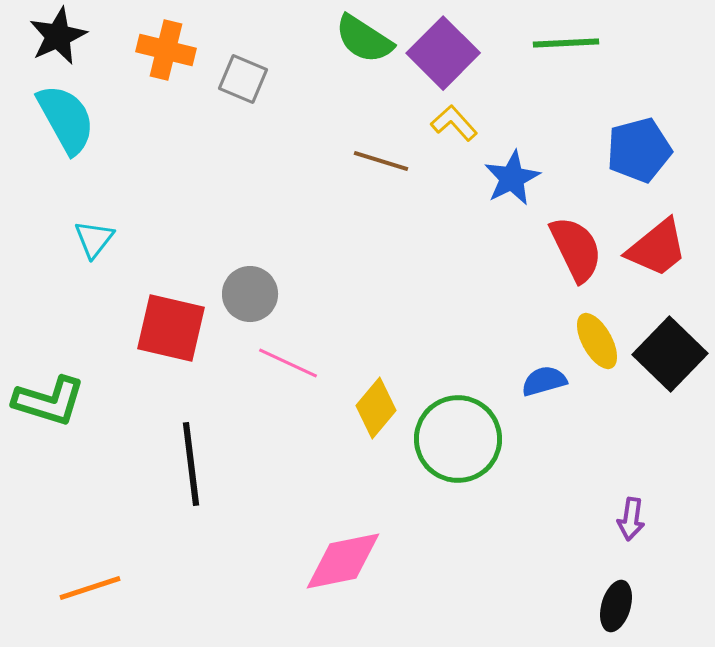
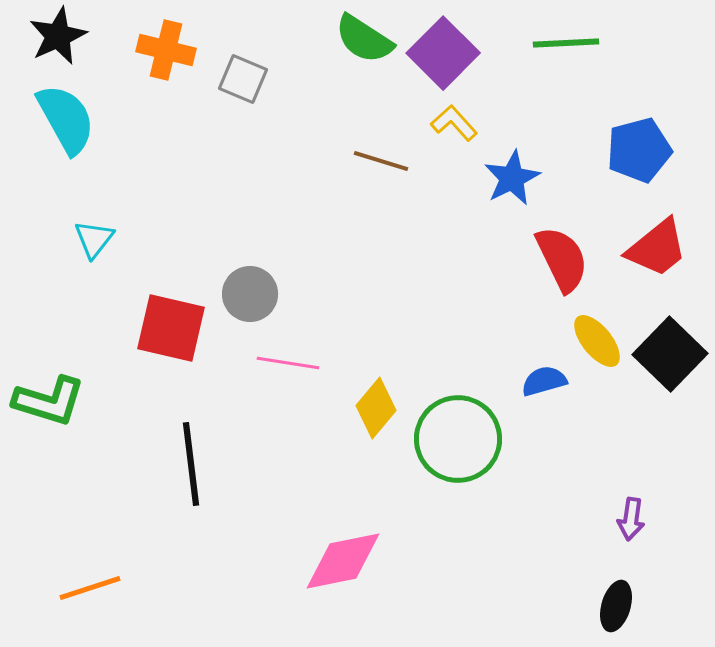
red semicircle: moved 14 px left, 10 px down
yellow ellipse: rotated 10 degrees counterclockwise
pink line: rotated 16 degrees counterclockwise
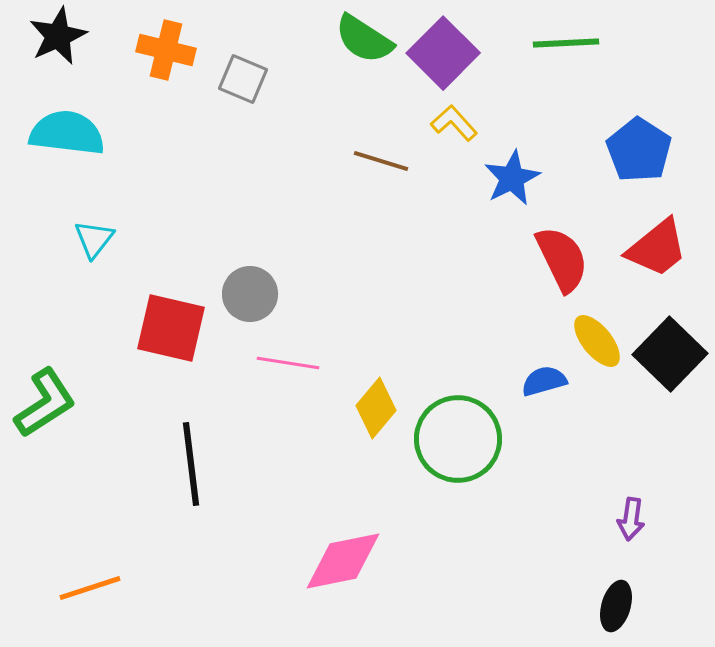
cyan semicircle: moved 1 px right, 14 px down; rotated 54 degrees counterclockwise
blue pentagon: rotated 24 degrees counterclockwise
green L-shape: moved 4 px left, 2 px down; rotated 50 degrees counterclockwise
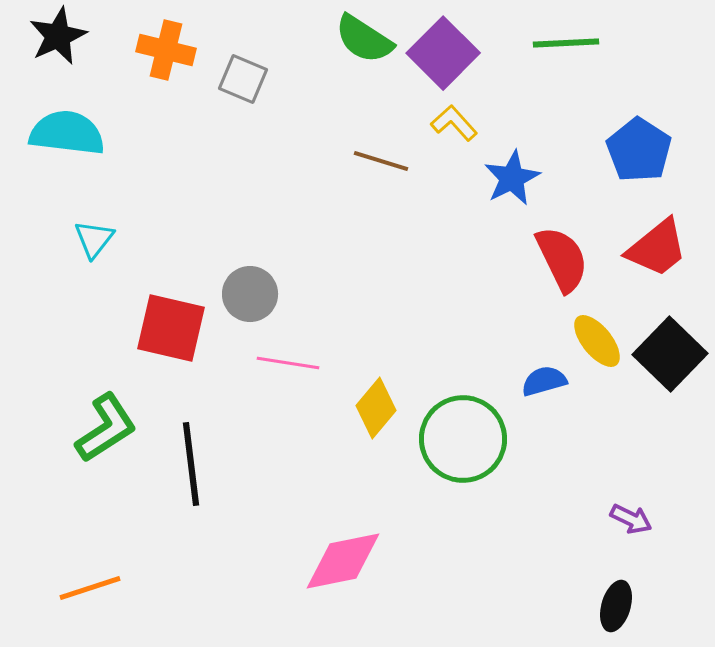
green L-shape: moved 61 px right, 25 px down
green circle: moved 5 px right
purple arrow: rotated 72 degrees counterclockwise
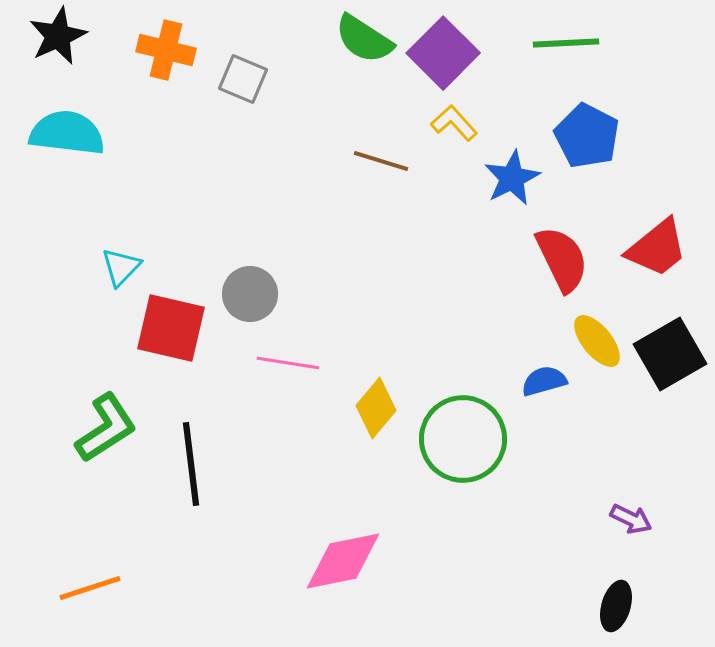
blue pentagon: moved 52 px left, 14 px up; rotated 6 degrees counterclockwise
cyan triangle: moved 27 px right, 28 px down; rotated 6 degrees clockwise
black square: rotated 16 degrees clockwise
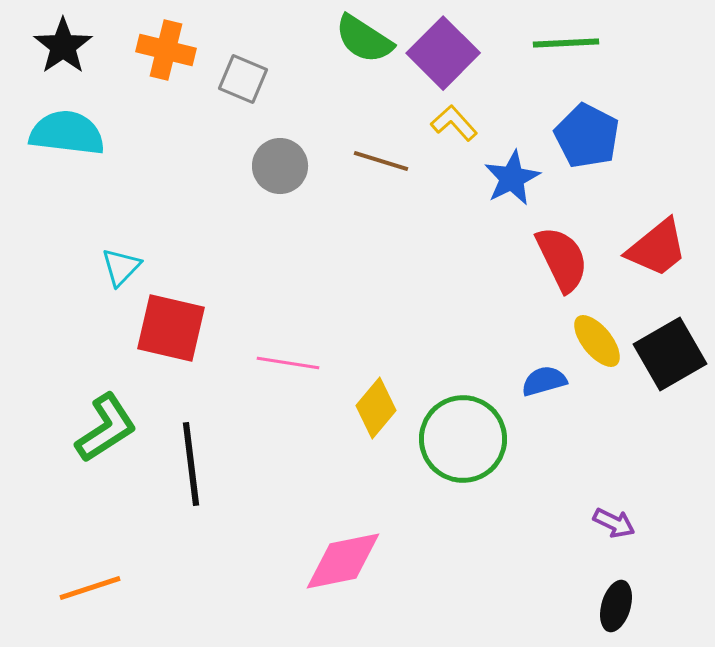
black star: moved 5 px right, 10 px down; rotated 10 degrees counterclockwise
gray circle: moved 30 px right, 128 px up
purple arrow: moved 17 px left, 4 px down
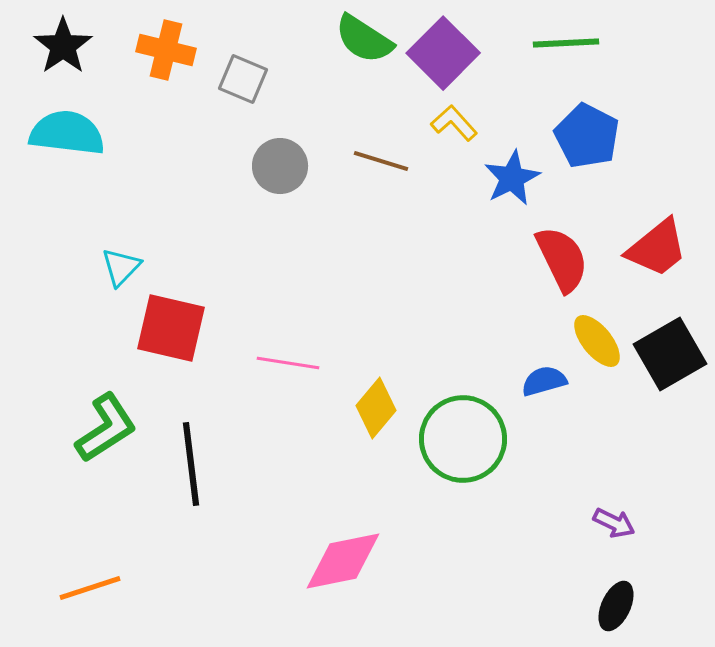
black ellipse: rotated 9 degrees clockwise
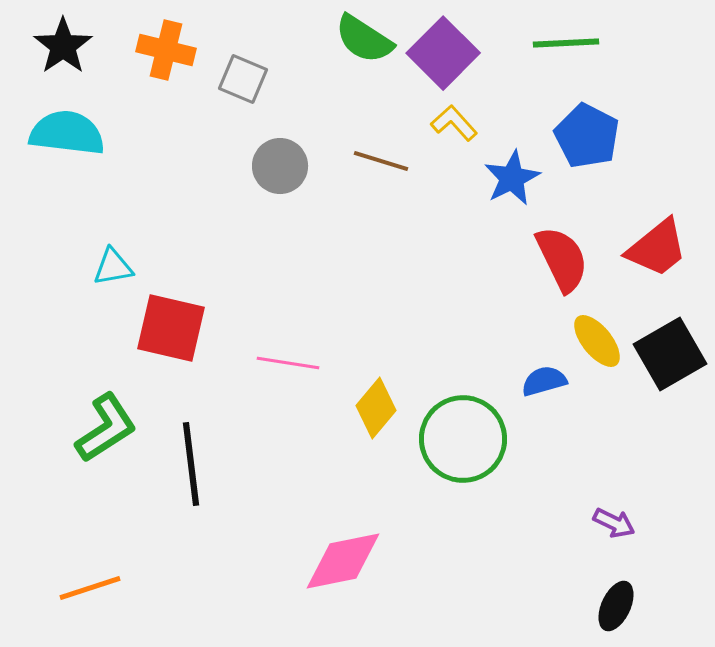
cyan triangle: moved 8 px left; rotated 36 degrees clockwise
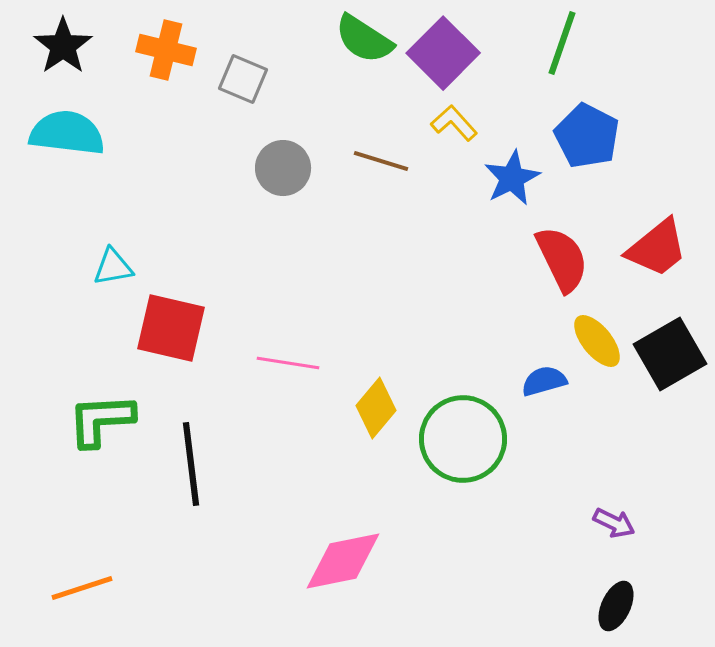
green line: moved 4 px left; rotated 68 degrees counterclockwise
gray circle: moved 3 px right, 2 px down
green L-shape: moved 5 px left, 8 px up; rotated 150 degrees counterclockwise
orange line: moved 8 px left
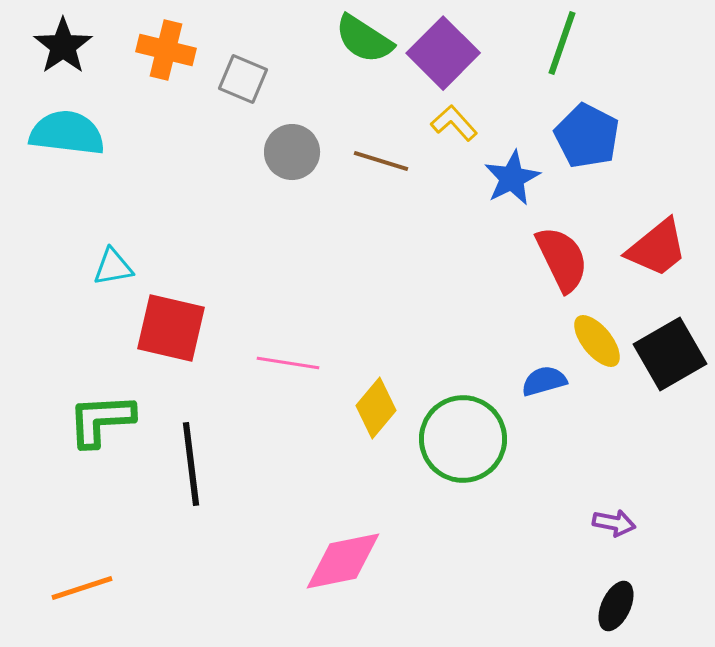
gray circle: moved 9 px right, 16 px up
purple arrow: rotated 15 degrees counterclockwise
